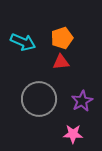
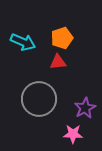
red triangle: moved 3 px left
purple star: moved 3 px right, 7 px down
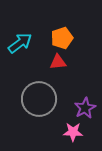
cyan arrow: moved 3 px left, 1 px down; rotated 60 degrees counterclockwise
pink star: moved 2 px up
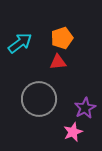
pink star: rotated 24 degrees counterclockwise
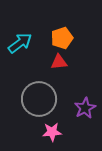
red triangle: moved 1 px right
pink star: moved 21 px left; rotated 18 degrees clockwise
